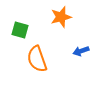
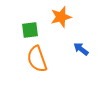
green square: moved 10 px right; rotated 24 degrees counterclockwise
blue arrow: moved 2 px up; rotated 56 degrees clockwise
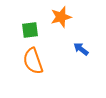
orange semicircle: moved 4 px left, 2 px down
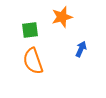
orange star: moved 1 px right
blue arrow: rotated 77 degrees clockwise
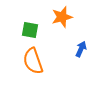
green square: rotated 18 degrees clockwise
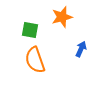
orange semicircle: moved 2 px right, 1 px up
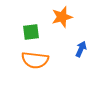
green square: moved 1 px right, 2 px down; rotated 18 degrees counterclockwise
orange semicircle: rotated 64 degrees counterclockwise
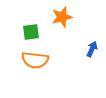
blue arrow: moved 11 px right
